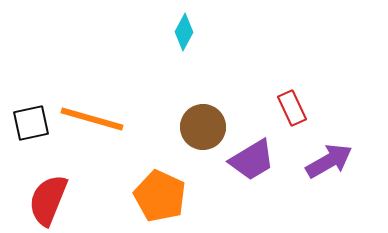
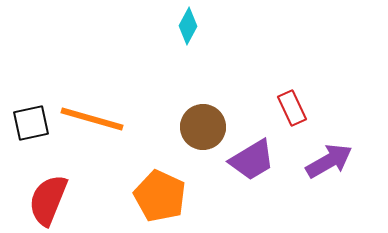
cyan diamond: moved 4 px right, 6 px up
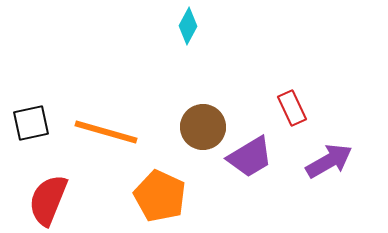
orange line: moved 14 px right, 13 px down
purple trapezoid: moved 2 px left, 3 px up
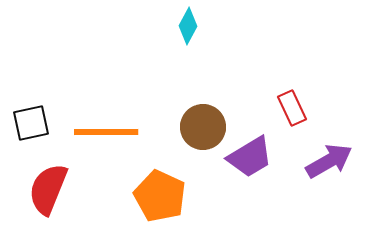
orange line: rotated 16 degrees counterclockwise
red semicircle: moved 11 px up
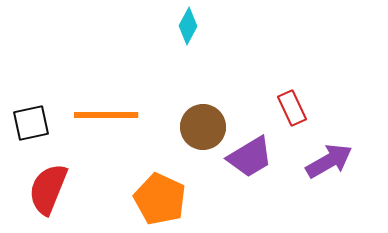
orange line: moved 17 px up
orange pentagon: moved 3 px down
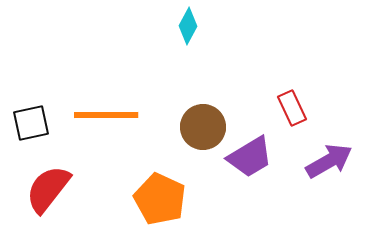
red semicircle: rotated 16 degrees clockwise
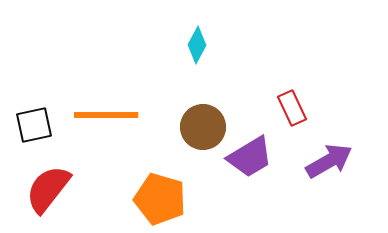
cyan diamond: moved 9 px right, 19 px down
black square: moved 3 px right, 2 px down
orange pentagon: rotated 9 degrees counterclockwise
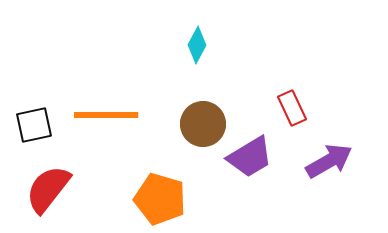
brown circle: moved 3 px up
